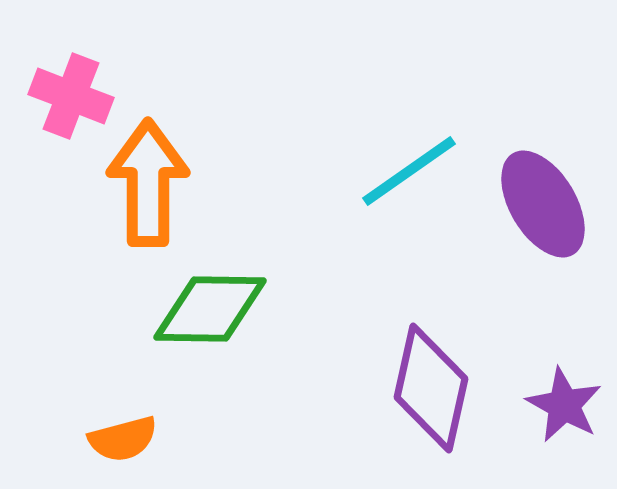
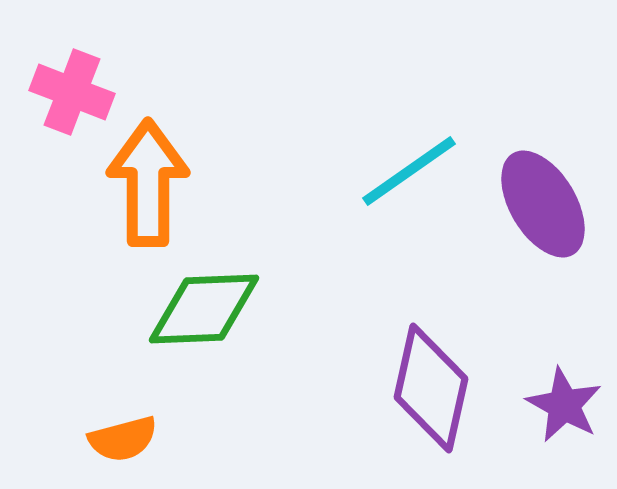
pink cross: moved 1 px right, 4 px up
green diamond: moved 6 px left; rotated 3 degrees counterclockwise
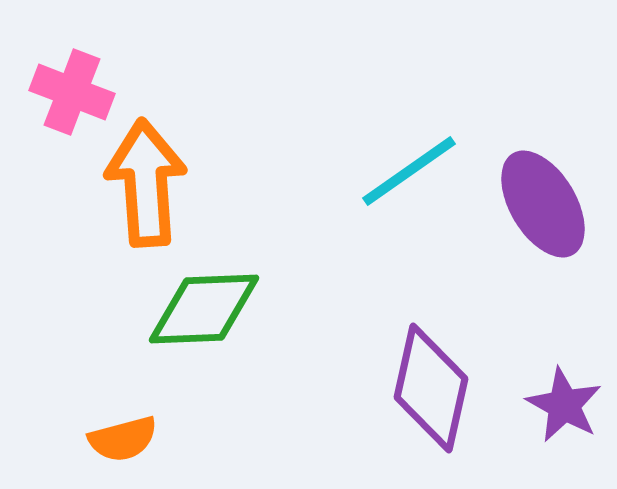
orange arrow: moved 2 px left; rotated 4 degrees counterclockwise
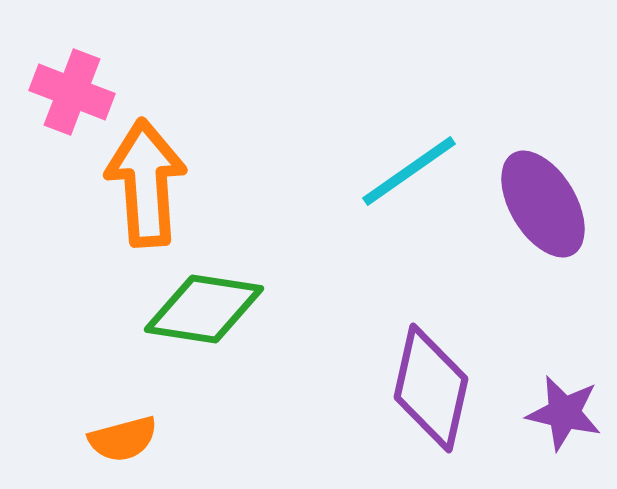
green diamond: rotated 11 degrees clockwise
purple star: moved 8 px down; rotated 16 degrees counterclockwise
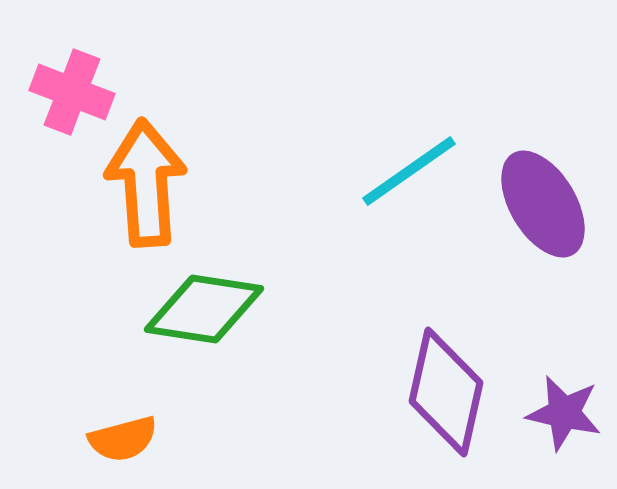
purple diamond: moved 15 px right, 4 px down
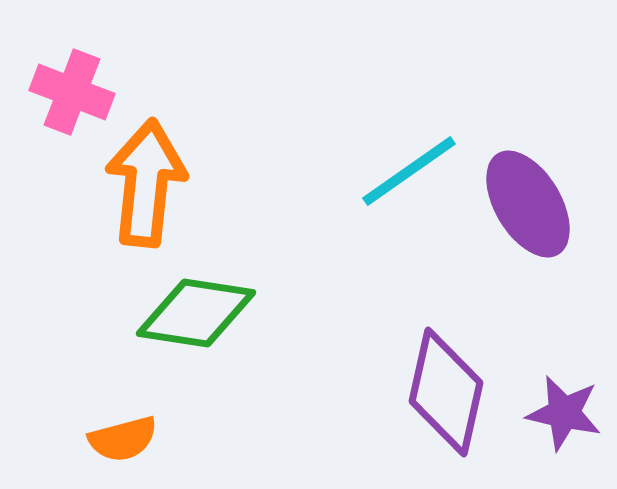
orange arrow: rotated 10 degrees clockwise
purple ellipse: moved 15 px left
green diamond: moved 8 px left, 4 px down
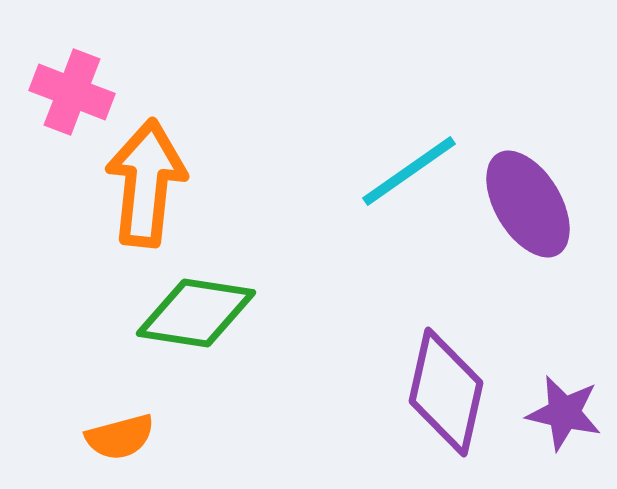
orange semicircle: moved 3 px left, 2 px up
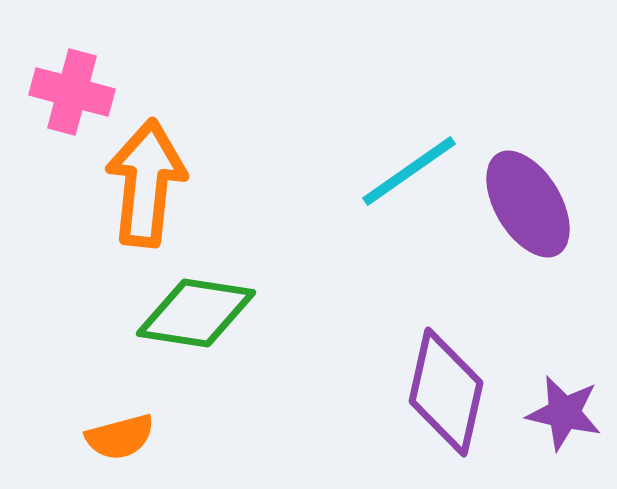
pink cross: rotated 6 degrees counterclockwise
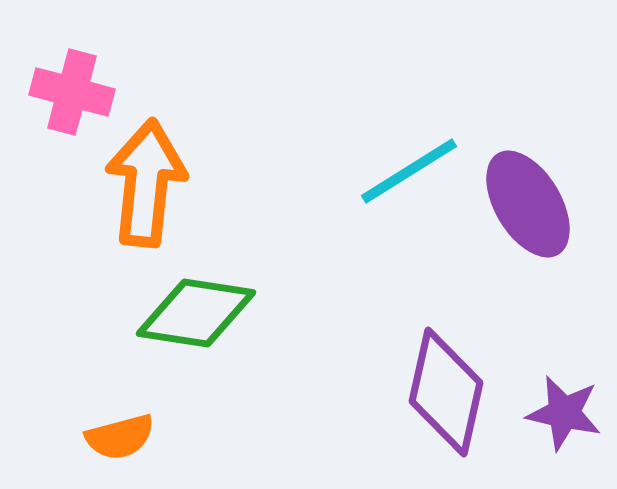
cyan line: rotated 3 degrees clockwise
